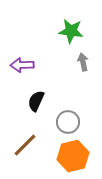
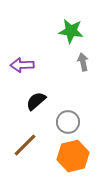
black semicircle: rotated 25 degrees clockwise
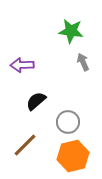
gray arrow: rotated 12 degrees counterclockwise
